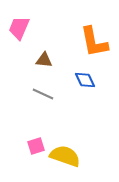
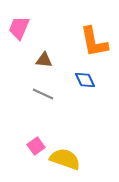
pink square: rotated 18 degrees counterclockwise
yellow semicircle: moved 3 px down
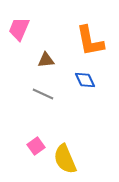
pink trapezoid: moved 1 px down
orange L-shape: moved 4 px left, 1 px up
brown triangle: moved 2 px right; rotated 12 degrees counterclockwise
yellow semicircle: rotated 132 degrees counterclockwise
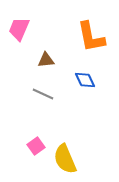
orange L-shape: moved 1 px right, 4 px up
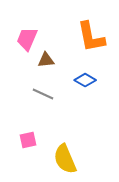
pink trapezoid: moved 8 px right, 10 px down
blue diamond: rotated 35 degrees counterclockwise
pink square: moved 8 px left, 6 px up; rotated 24 degrees clockwise
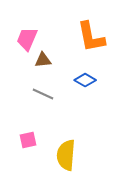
brown triangle: moved 3 px left
yellow semicircle: moved 1 px right, 4 px up; rotated 28 degrees clockwise
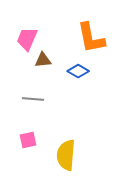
orange L-shape: moved 1 px down
blue diamond: moved 7 px left, 9 px up
gray line: moved 10 px left, 5 px down; rotated 20 degrees counterclockwise
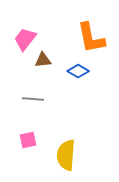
pink trapezoid: moved 2 px left; rotated 15 degrees clockwise
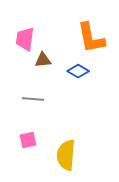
pink trapezoid: rotated 30 degrees counterclockwise
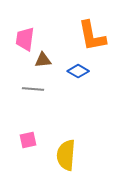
orange L-shape: moved 1 px right, 2 px up
gray line: moved 10 px up
